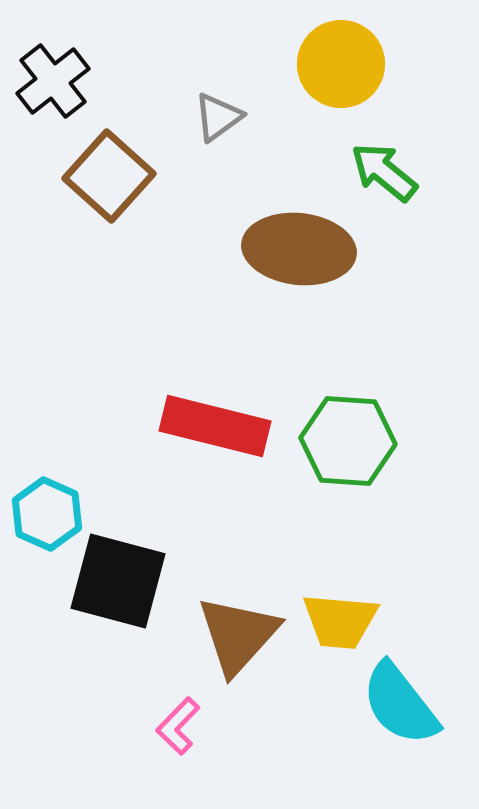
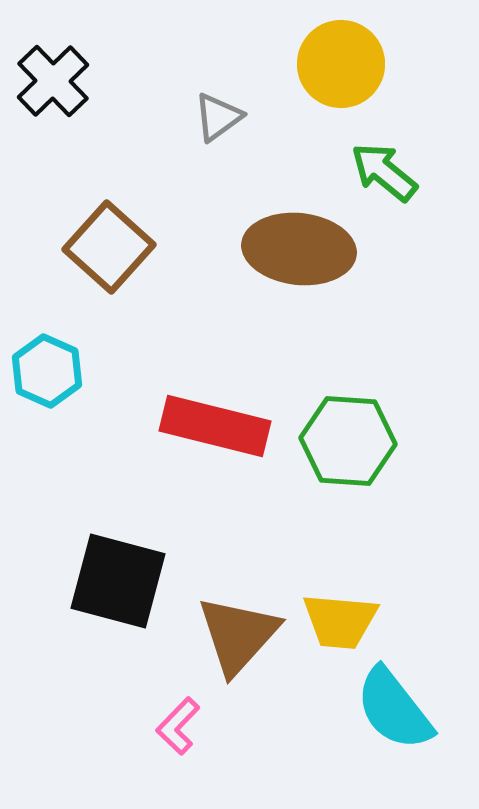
black cross: rotated 6 degrees counterclockwise
brown square: moved 71 px down
cyan hexagon: moved 143 px up
cyan semicircle: moved 6 px left, 5 px down
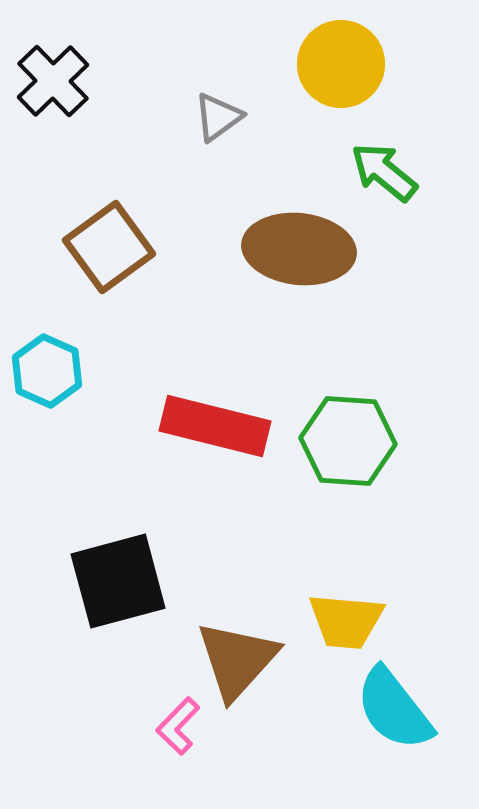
brown square: rotated 12 degrees clockwise
black square: rotated 30 degrees counterclockwise
yellow trapezoid: moved 6 px right
brown triangle: moved 1 px left, 25 px down
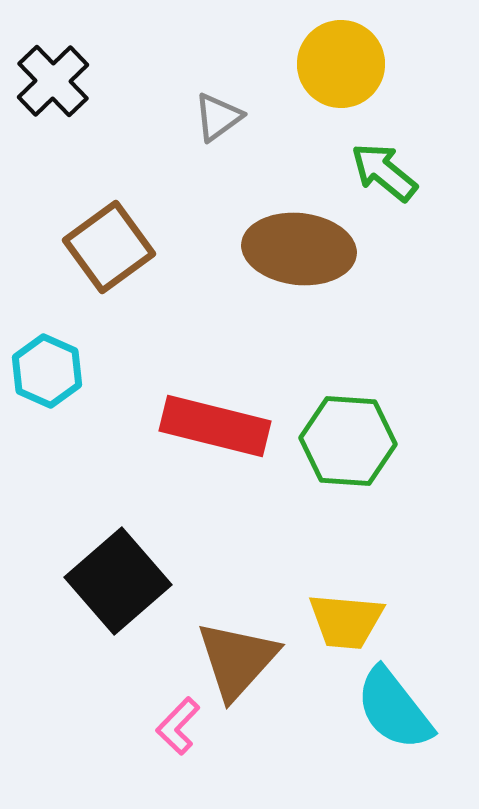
black square: rotated 26 degrees counterclockwise
